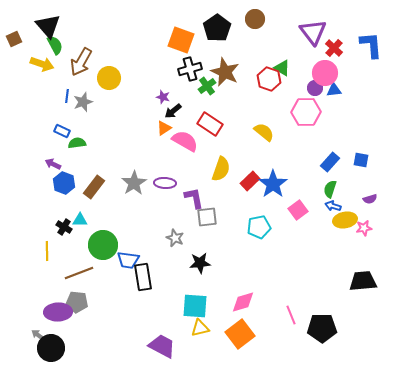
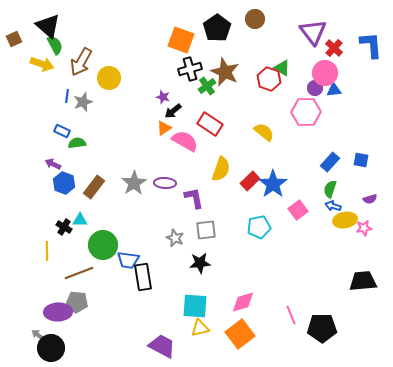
black triangle at (48, 26): rotated 8 degrees counterclockwise
gray square at (207, 217): moved 1 px left, 13 px down
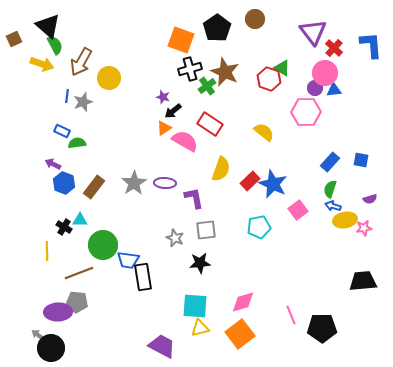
blue star at (273, 184): rotated 12 degrees counterclockwise
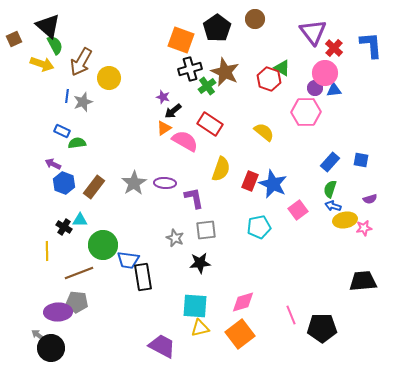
red rectangle at (250, 181): rotated 24 degrees counterclockwise
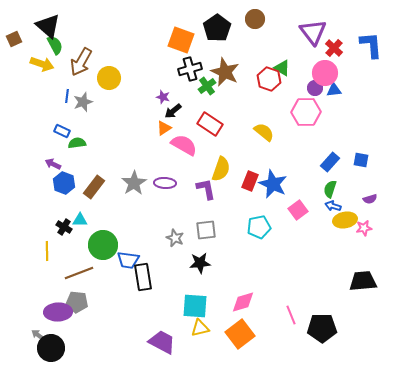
pink semicircle at (185, 141): moved 1 px left, 4 px down
purple L-shape at (194, 198): moved 12 px right, 9 px up
purple trapezoid at (162, 346): moved 4 px up
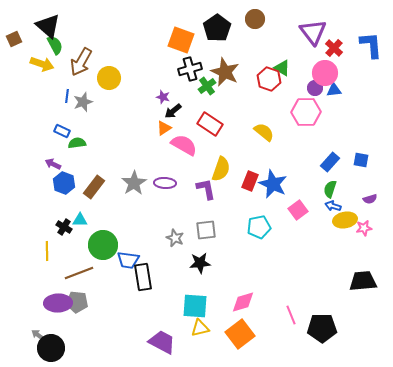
purple ellipse at (58, 312): moved 9 px up
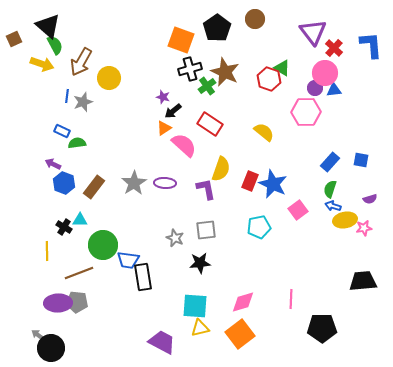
pink semicircle at (184, 145): rotated 12 degrees clockwise
pink line at (291, 315): moved 16 px up; rotated 24 degrees clockwise
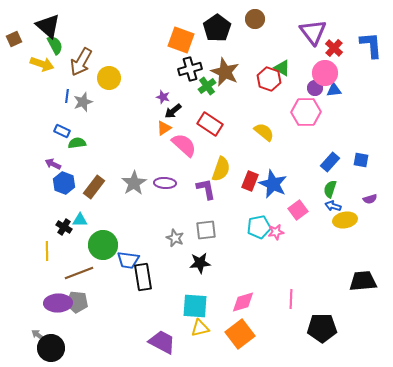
pink star at (364, 228): moved 88 px left, 4 px down
